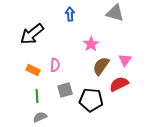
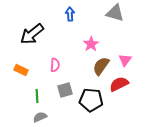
orange rectangle: moved 12 px left
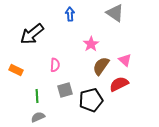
gray triangle: rotated 18 degrees clockwise
pink triangle: rotated 24 degrees counterclockwise
orange rectangle: moved 5 px left
black pentagon: rotated 20 degrees counterclockwise
gray semicircle: moved 2 px left
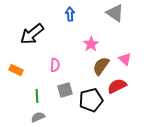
pink triangle: moved 1 px up
red semicircle: moved 2 px left, 2 px down
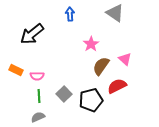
pink semicircle: moved 18 px left, 11 px down; rotated 88 degrees clockwise
gray square: moved 1 px left, 4 px down; rotated 28 degrees counterclockwise
green line: moved 2 px right
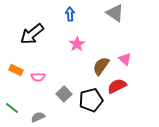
pink star: moved 14 px left
pink semicircle: moved 1 px right, 1 px down
green line: moved 27 px left, 12 px down; rotated 48 degrees counterclockwise
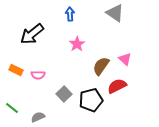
pink semicircle: moved 2 px up
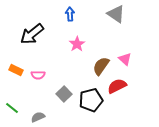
gray triangle: moved 1 px right, 1 px down
